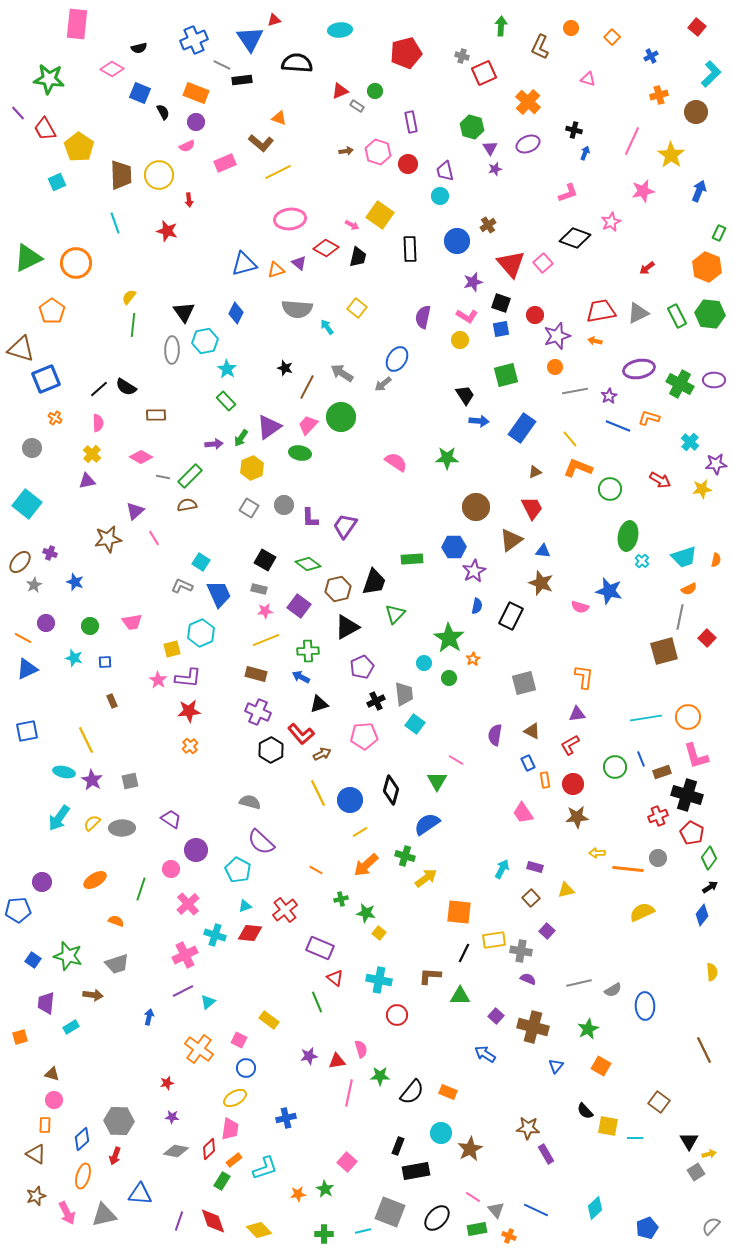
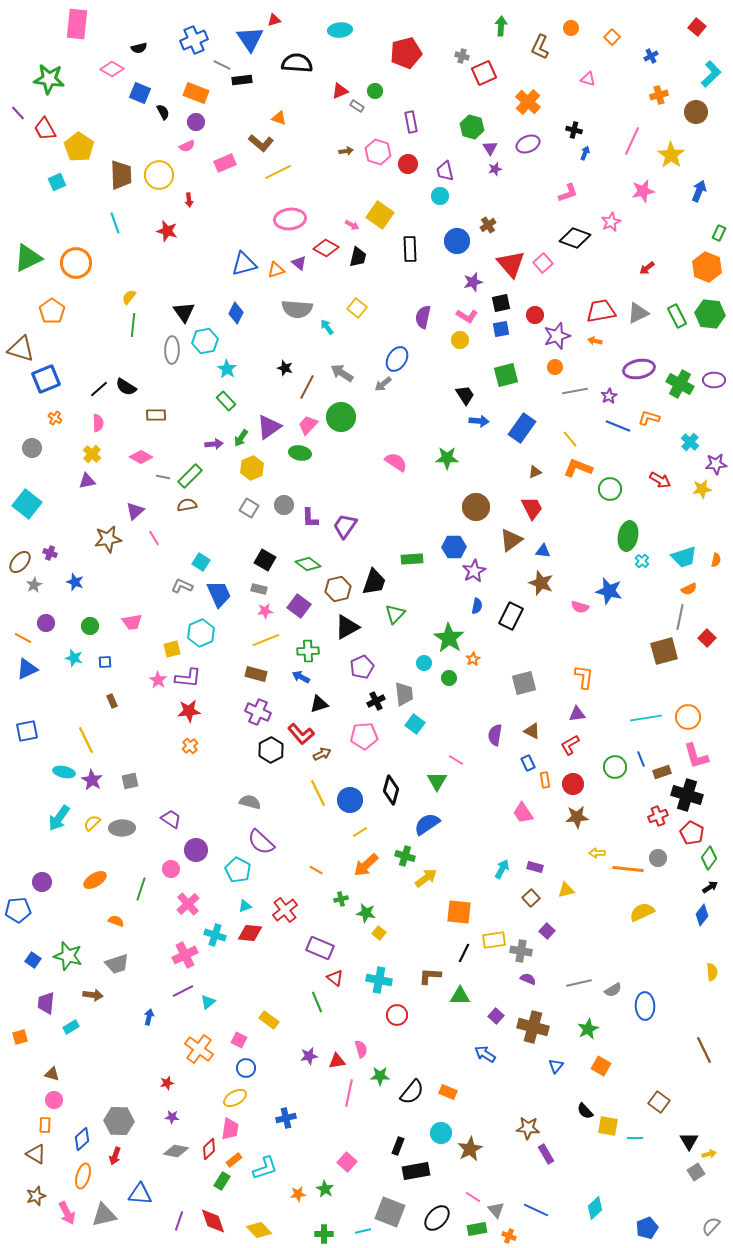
black square at (501, 303): rotated 30 degrees counterclockwise
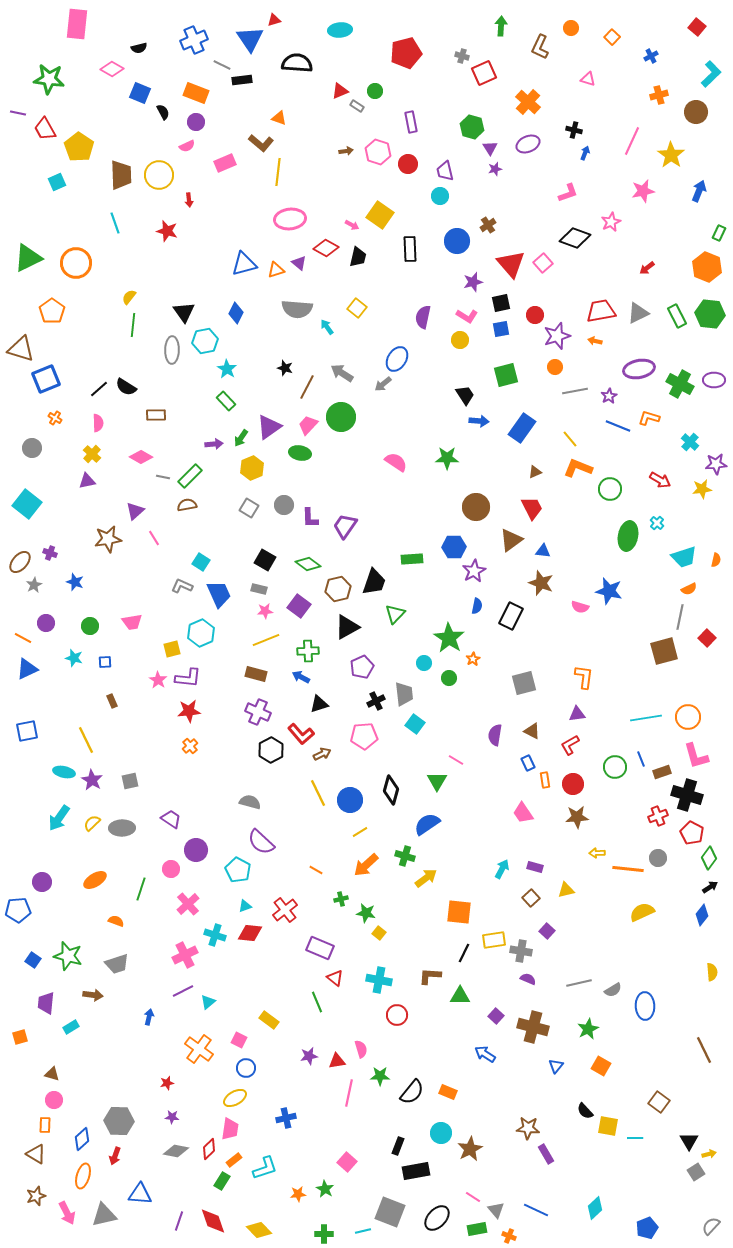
purple line at (18, 113): rotated 35 degrees counterclockwise
yellow line at (278, 172): rotated 56 degrees counterclockwise
cyan cross at (642, 561): moved 15 px right, 38 px up
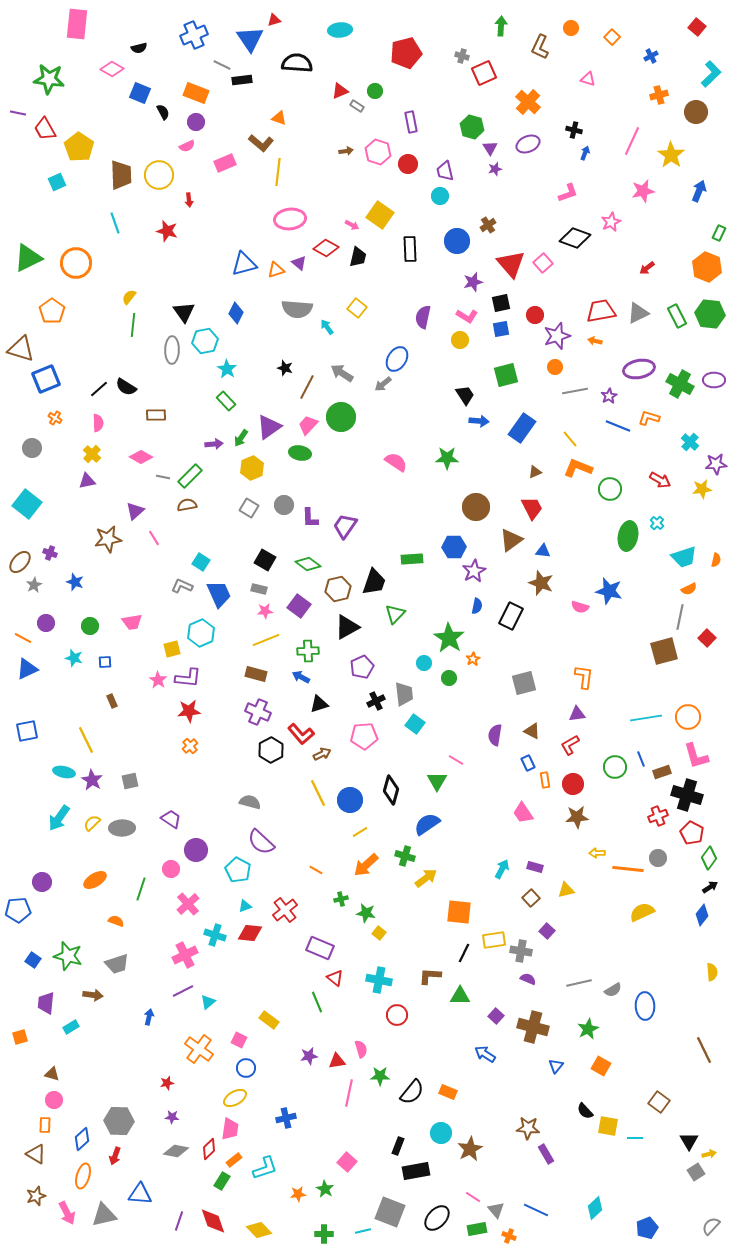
blue cross at (194, 40): moved 5 px up
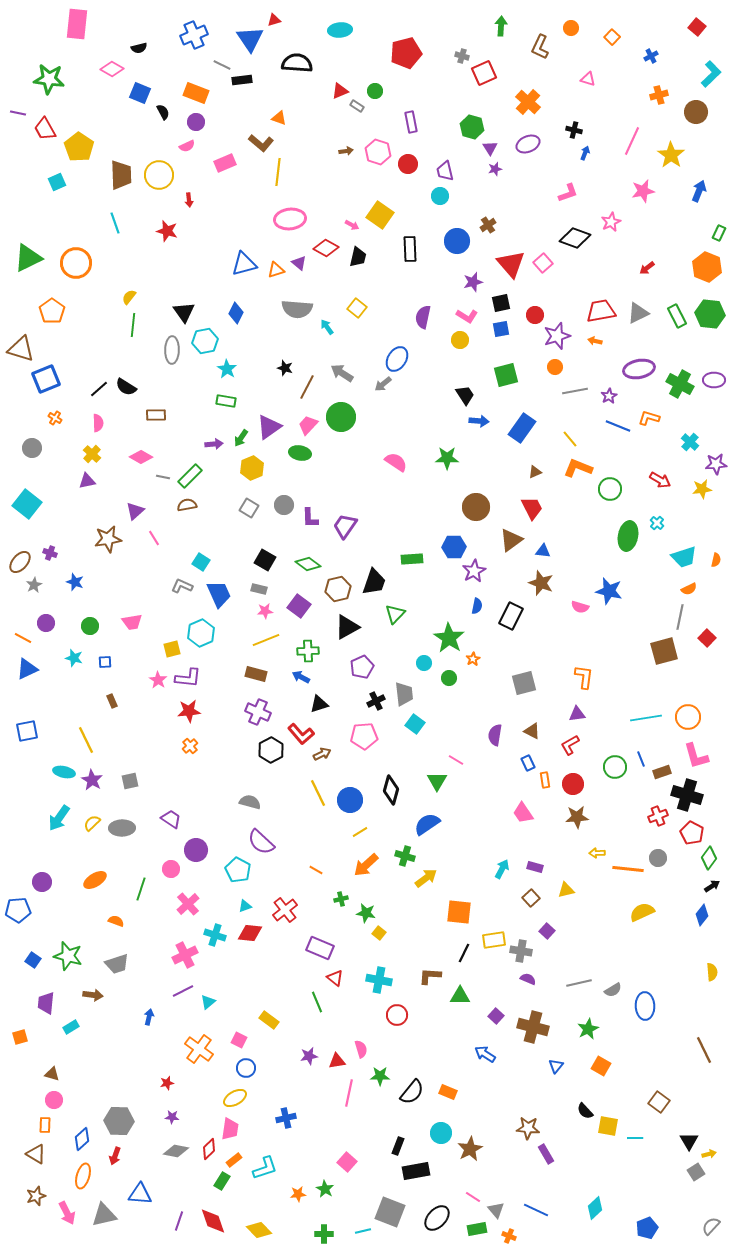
green rectangle at (226, 401): rotated 36 degrees counterclockwise
black arrow at (710, 887): moved 2 px right, 1 px up
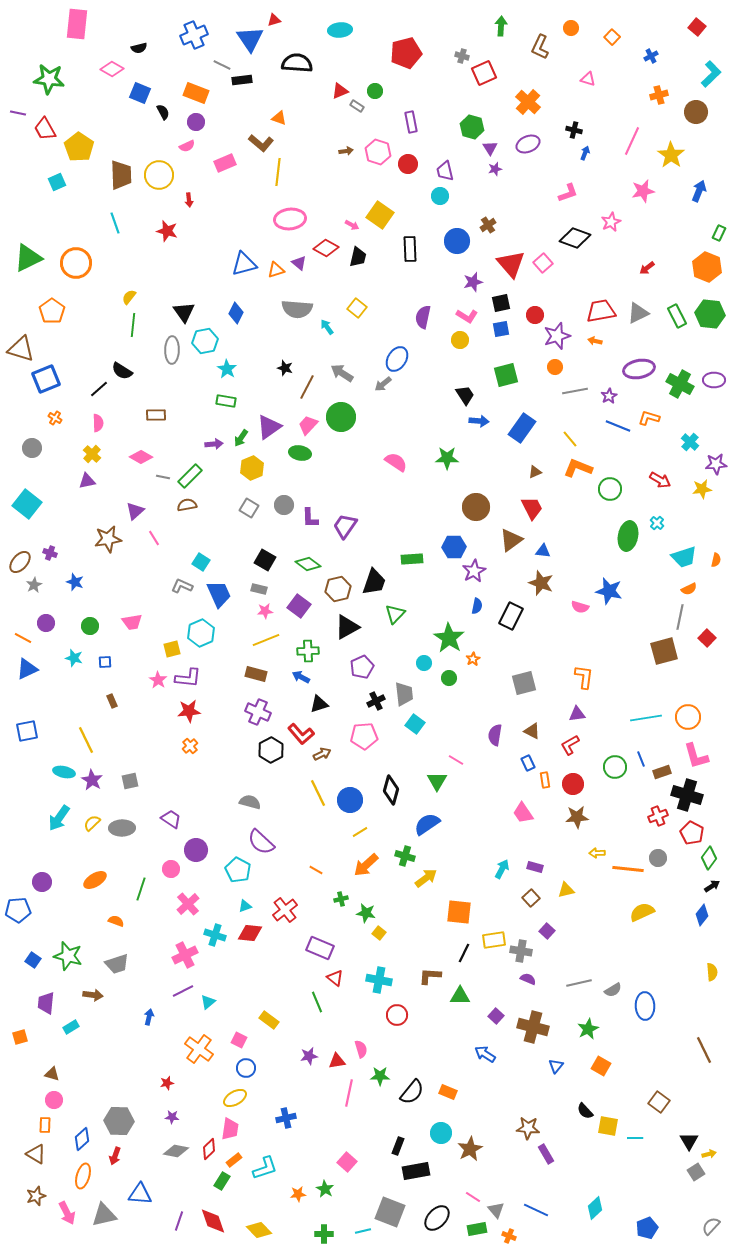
black semicircle at (126, 387): moved 4 px left, 16 px up
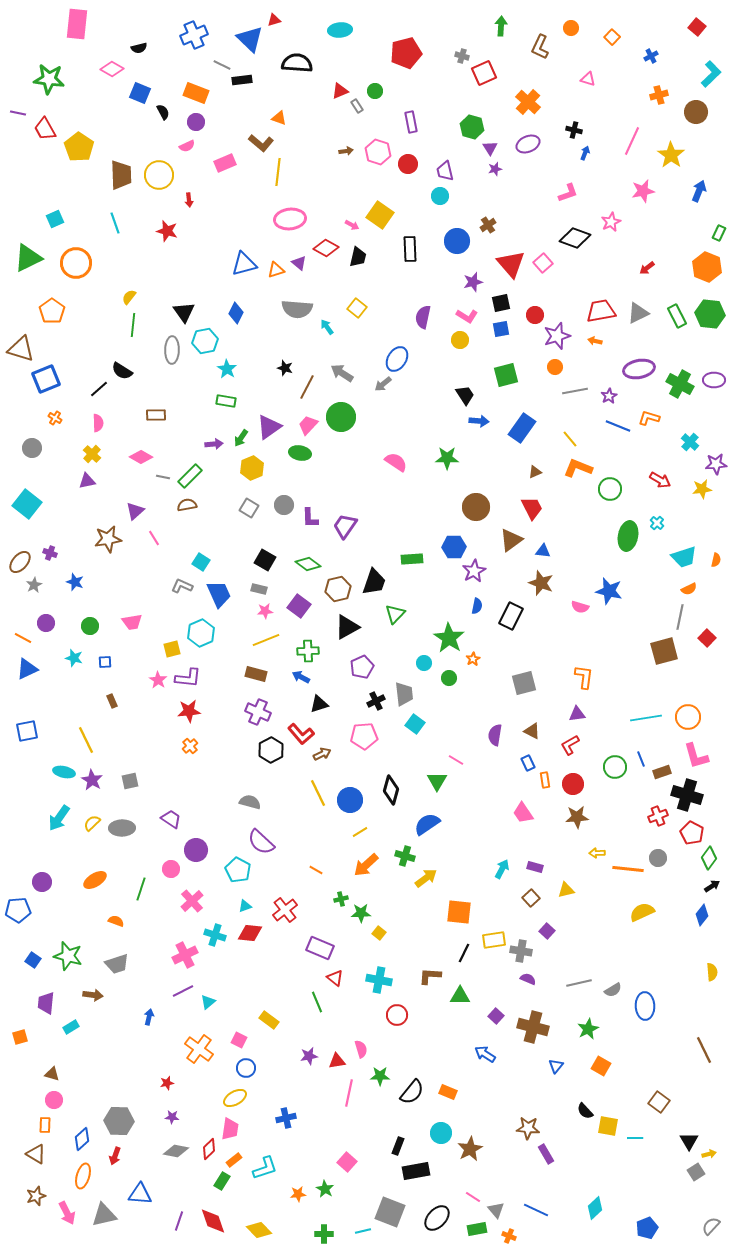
blue triangle at (250, 39): rotated 12 degrees counterclockwise
gray rectangle at (357, 106): rotated 24 degrees clockwise
cyan square at (57, 182): moved 2 px left, 37 px down
pink cross at (188, 904): moved 4 px right, 3 px up
green star at (366, 913): moved 5 px left; rotated 12 degrees counterclockwise
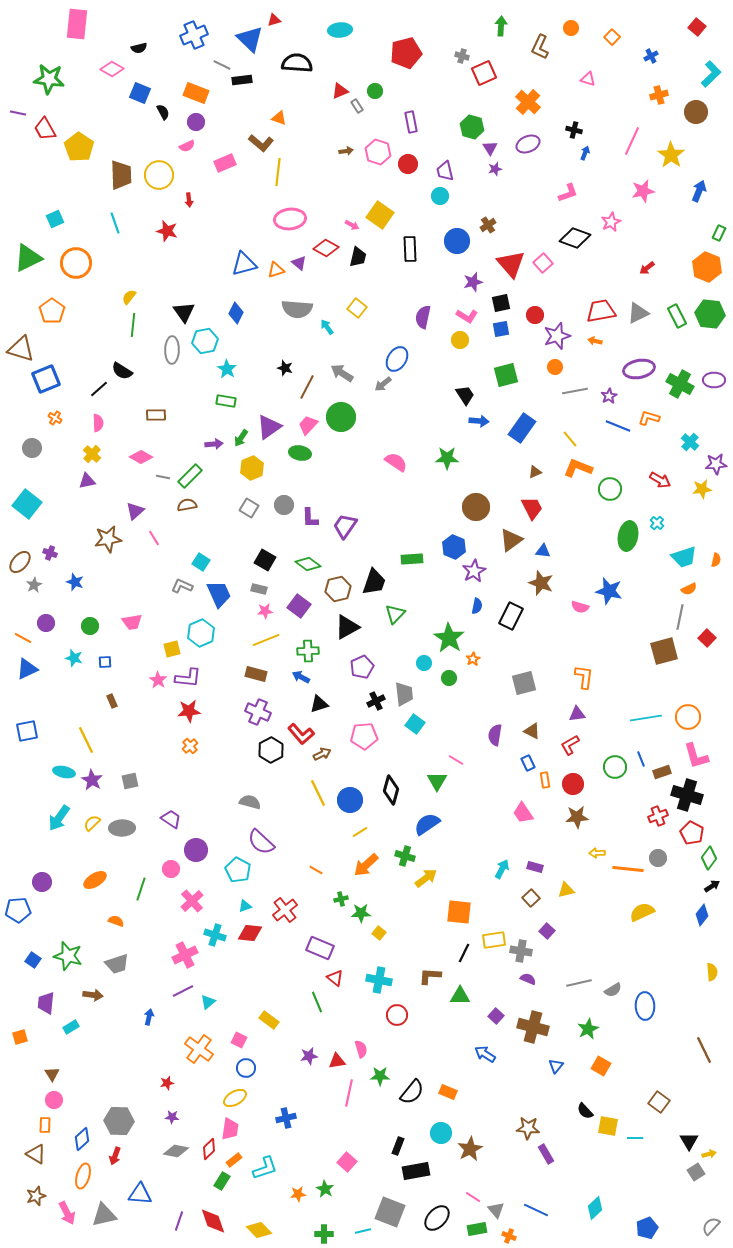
blue hexagon at (454, 547): rotated 25 degrees clockwise
brown triangle at (52, 1074): rotated 42 degrees clockwise
